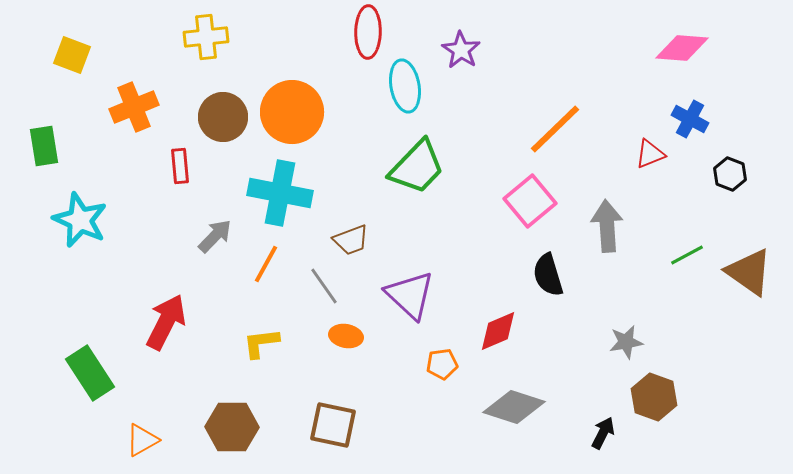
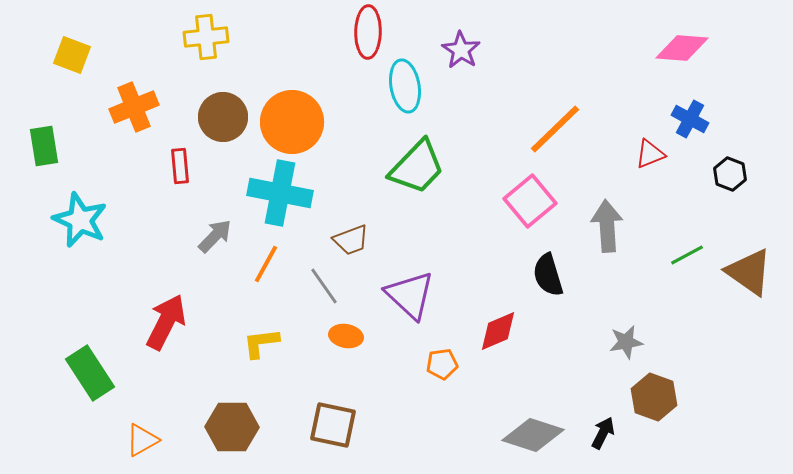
orange circle at (292, 112): moved 10 px down
gray diamond at (514, 407): moved 19 px right, 28 px down
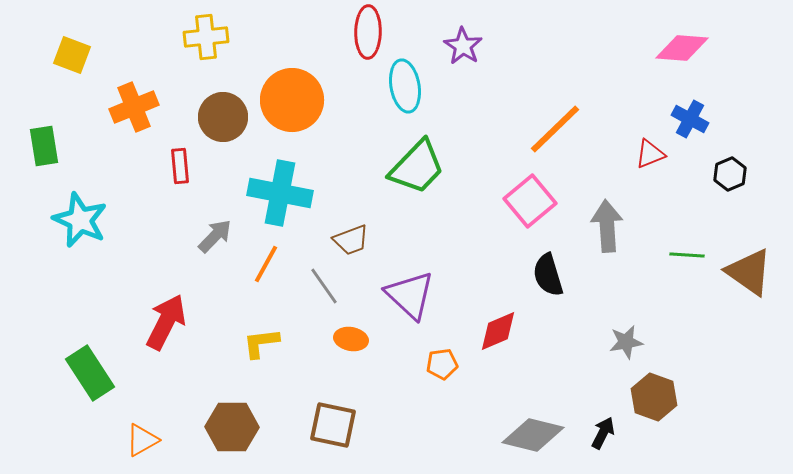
purple star at (461, 50): moved 2 px right, 4 px up
orange circle at (292, 122): moved 22 px up
black hexagon at (730, 174): rotated 16 degrees clockwise
green line at (687, 255): rotated 32 degrees clockwise
orange ellipse at (346, 336): moved 5 px right, 3 px down
gray diamond at (533, 435): rotated 4 degrees counterclockwise
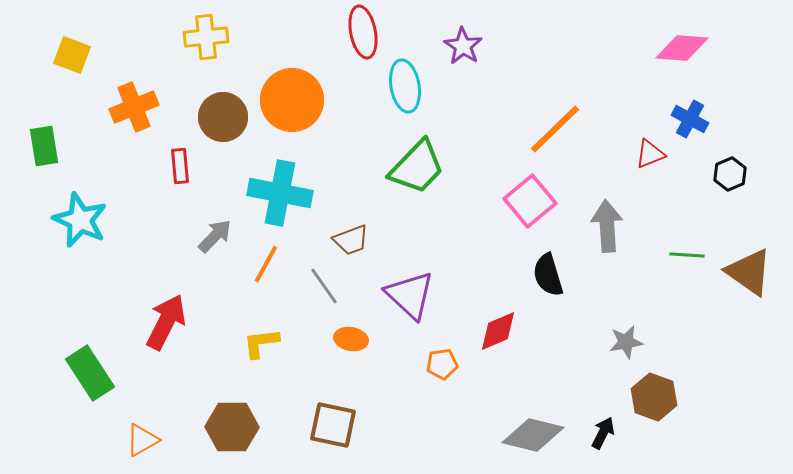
red ellipse at (368, 32): moved 5 px left; rotated 12 degrees counterclockwise
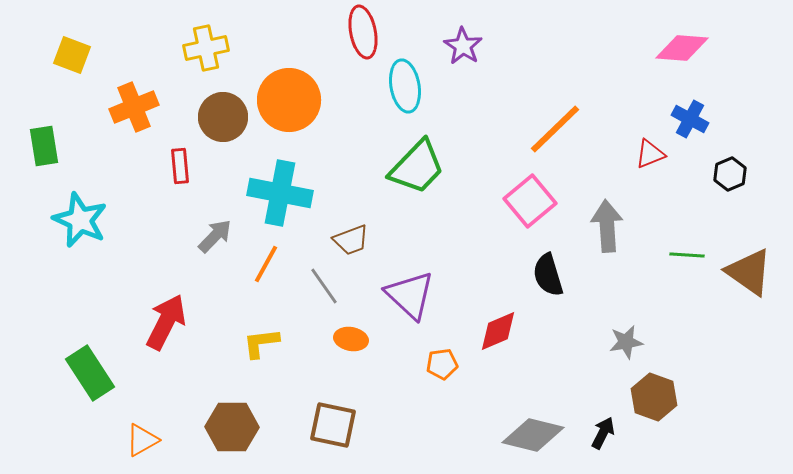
yellow cross at (206, 37): moved 11 px down; rotated 6 degrees counterclockwise
orange circle at (292, 100): moved 3 px left
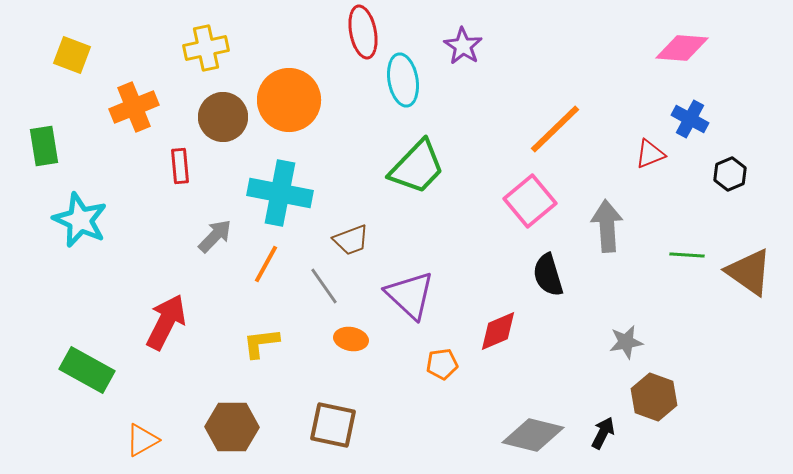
cyan ellipse at (405, 86): moved 2 px left, 6 px up
green rectangle at (90, 373): moved 3 px left, 3 px up; rotated 28 degrees counterclockwise
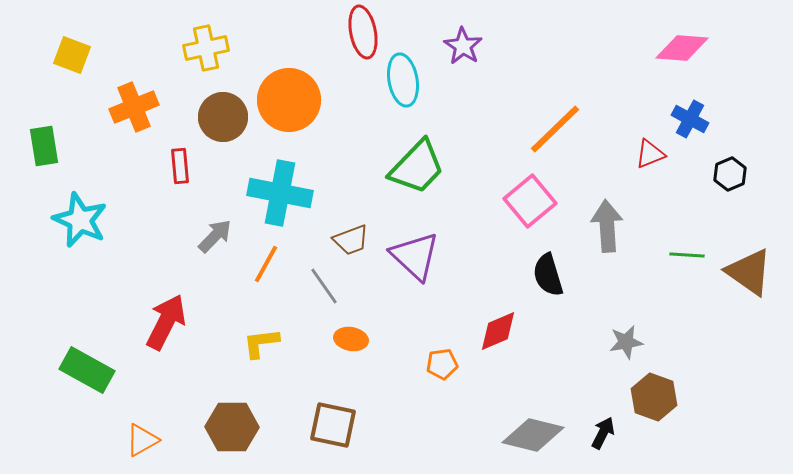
purple triangle at (410, 295): moved 5 px right, 39 px up
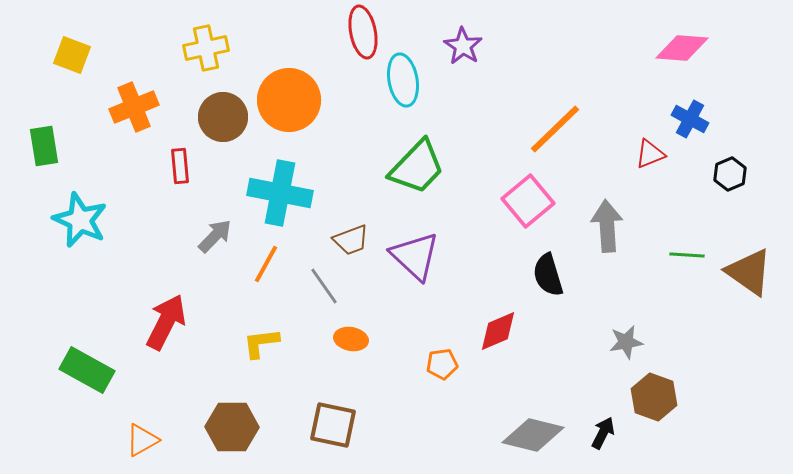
pink square at (530, 201): moved 2 px left
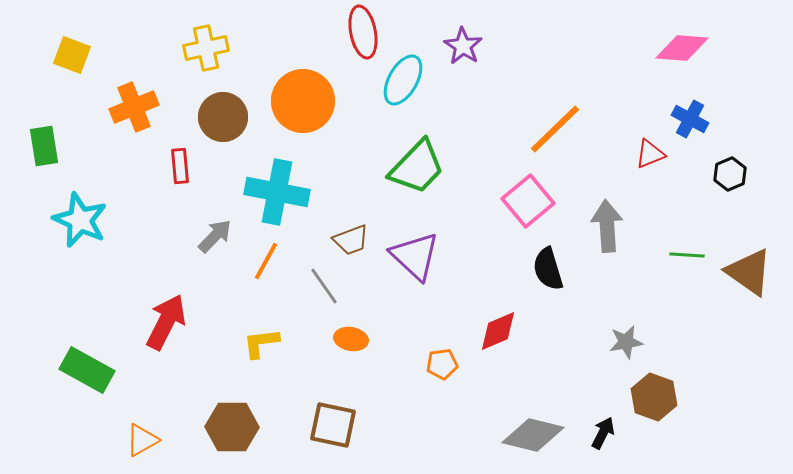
cyan ellipse at (403, 80): rotated 39 degrees clockwise
orange circle at (289, 100): moved 14 px right, 1 px down
cyan cross at (280, 193): moved 3 px left, 1 px up
orange line at (266, 264): moved 3 px up
black semicircle at (548, 275): moved 6 px up
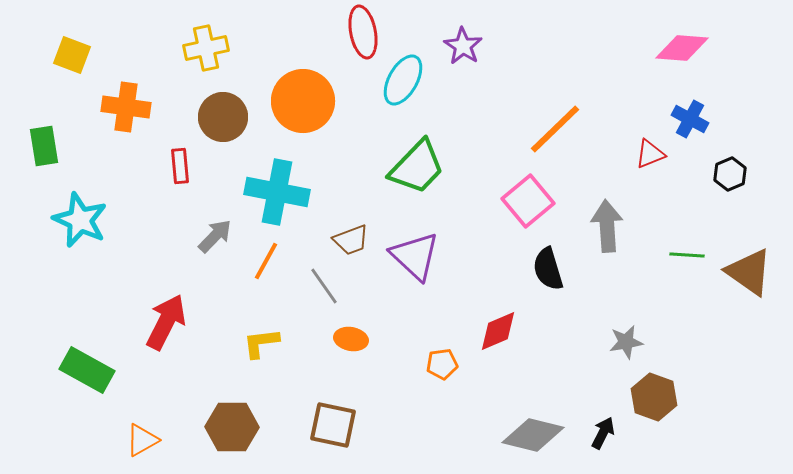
orange cross at (134, 107): moved 8 px left; rotated 30 degrees clockwise
